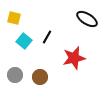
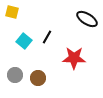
yellow square: moved 2 px left, 6 px up
red star: rotated 15 degrees clockwise
brown circle: moved 2 px left, 1 px down
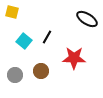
brown circle: moved 3 px right, 7 px up
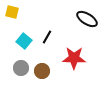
brown circle: moved 1 px right
gray circle: moved 6 px right, 7 px up
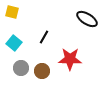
black line: moved 3 px left
cyan square: moved 10 px left, 2 px down
red star: moved 4 px left, 1 px down
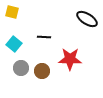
black line: rotated 64 degrees clockwise
cyan square: moved 1 px down
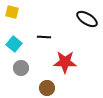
red star: moved 5 px left, 3 px down
brown circle: moved 5 px right, 17 px down
